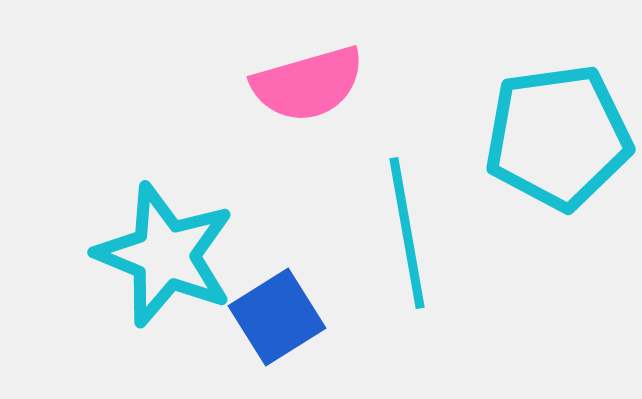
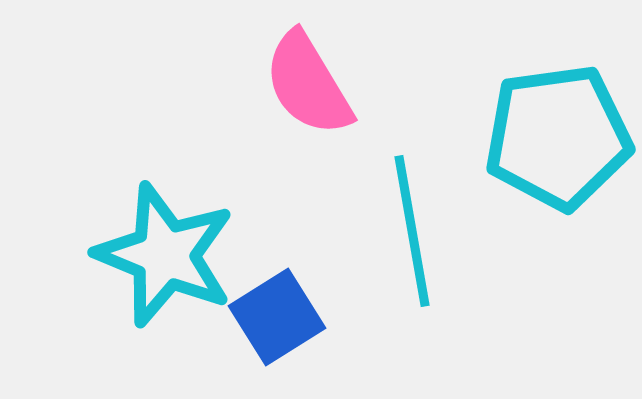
pink semicircle: rotated 75 degrees clockwise
cyan line: moved 5 px right, 2 px up
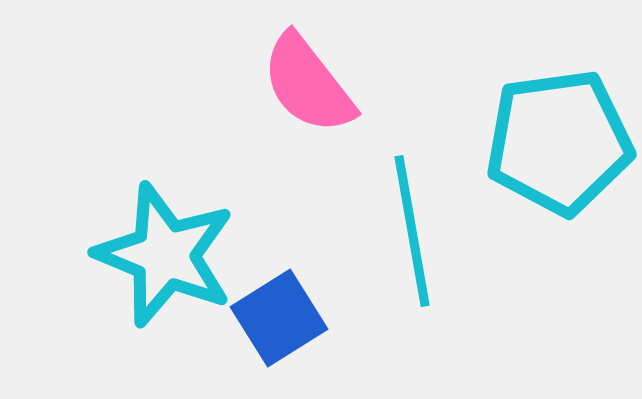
pink semicircle: rotated 7 degrees counterclockwise
cyan pentagon: moved 1 px right, 5 px down
blue square: moved 2 px right, 1 px down
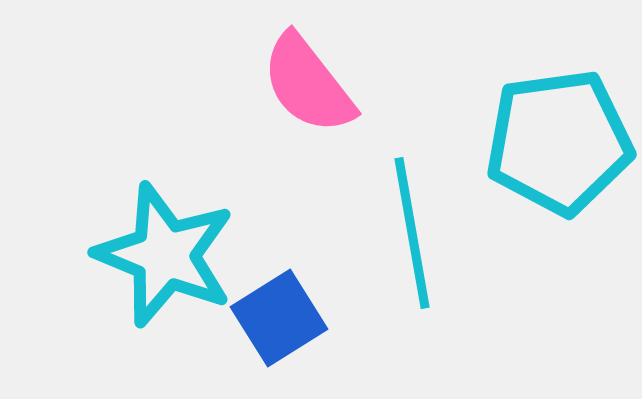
cyan line: moved 2 px down
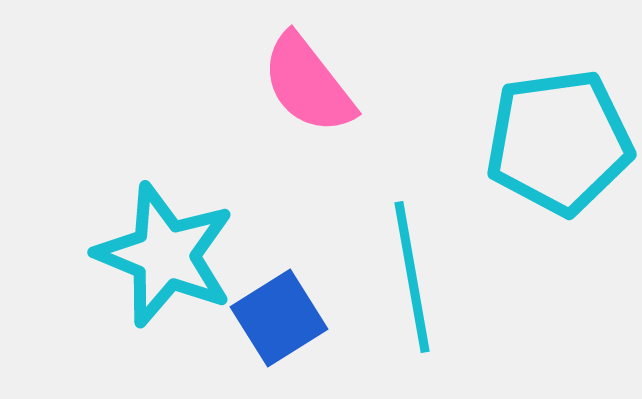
cyan line: moved 44 px down
